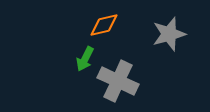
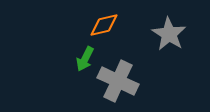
gray star: rotated 24 degrees counterclockwise
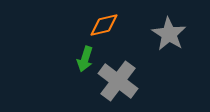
green arrow: rotated 10 degrees counterclockwise
gray cross: rotated 12 degrees clockwise
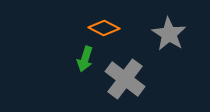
orange diamond: moved 3 px down; rotated 40 degrees clockwise
gray cross: moved 7 px right, 2 px up
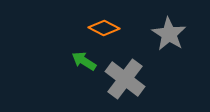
green arrow: moved 1 px left, 2 px down; rotated 105 degrees clockwise
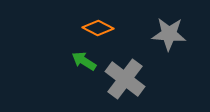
orange diamond: moved 6 px left
gray star: rotated 28 degrees counterclockwise
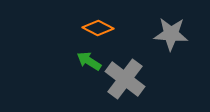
gray star: moved 2 px right
green arrow: moved 5 px right
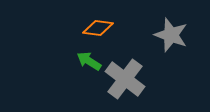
orange diamond: rotated 20 degrees counterclockwise
gray star: moved 1 px down; rotated 16 degrees clockwise
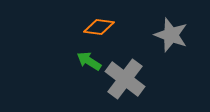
orange diamond: moved 1 px right, 1 px up
